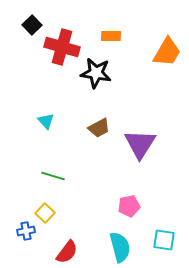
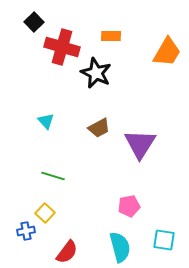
black square: moved 2 px right, 3 px up
black star: rotated 16 degrees clockwise
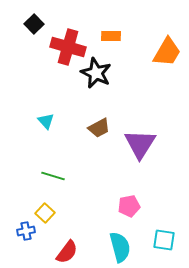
black square: moved 2 px down
red cross: moved 6 px right
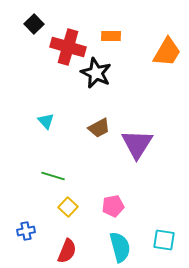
purple triangle: moved 3 px left
pink pentagon: moved 16 px left
yellow square: moved 23 px right, 6 px up
red semicircle: moved 1 px up; rotated 15 degrees counterclockwise
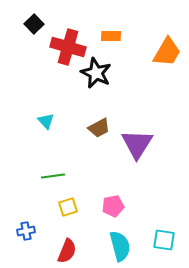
green line: rotated 25 degrees counterclockwise
yellow square: rotated 30 degrees clockwise
cyan semicircle: moved 1 px up
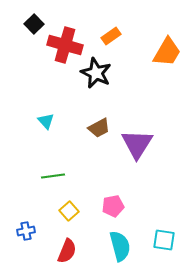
orange rectangle: rotated 36 degrees counterclockwise
red cross: moved 3 px left, 2 px up
yellow square: moved 1 px right, 4 px down; rotated 24 degrees counterclockwise
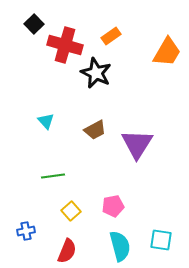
brown trapezoid: moved 4 px left, 2 px down
yellow square: moved 2 px right
cyan square: moved 3 px left
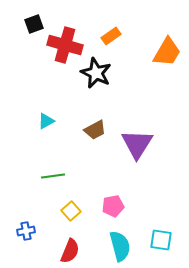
black square: rotated 24 degrees clockwise
cyan triangle: rotated 42 degrees clockwise
red semicircle: moved 3 px right
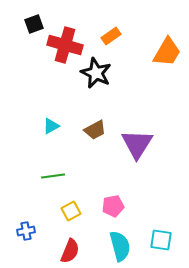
cyan triangle: moved 5 px right, 5 px down
yellow square: rotated 12 degrees clockwise
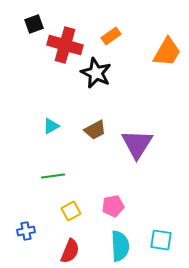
cyan semicircle: rotated 12 degrees clockwise
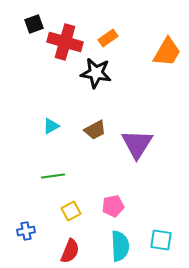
orange rectangle: moved 3 px left, 2 px down
red cross: moved 3 px up
black star: rotated 16 degrees counterclockwise
